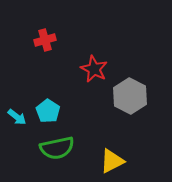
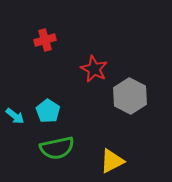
cyan arrow: moved 2 px left, 1 px up
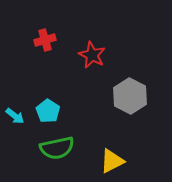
red star: moved 2 px left, 14 px up
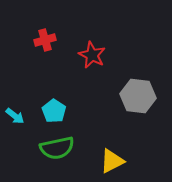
gray hexagon: moved 8 px right; rotated 20 degrees counterclockwise
cyan pentagon: moved 6 px right
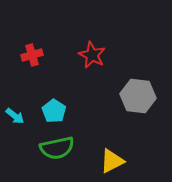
red cross: moved 13 px left, 15 px down
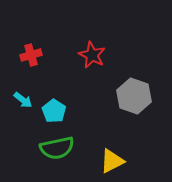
red cross: moved 1 px left
gray hexagon: moved 4 px left; rotated 12 degrees clockwise
cyan arrow: moved 8 px right, 16 px up
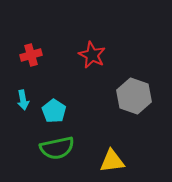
cyan arrow: rotated 42 degrees clockwise
yellow triangle: rotated 20 degrees clockwise
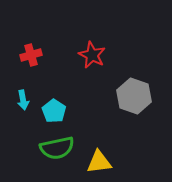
yellow triangle: moved 13 px left, 1 px down
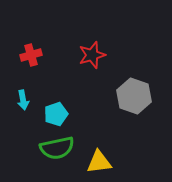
red star: rotated 28 degrees clockwise
cyan pentagon: moved 2 px right, 3 px down; rotated 20 degrees clockwise
